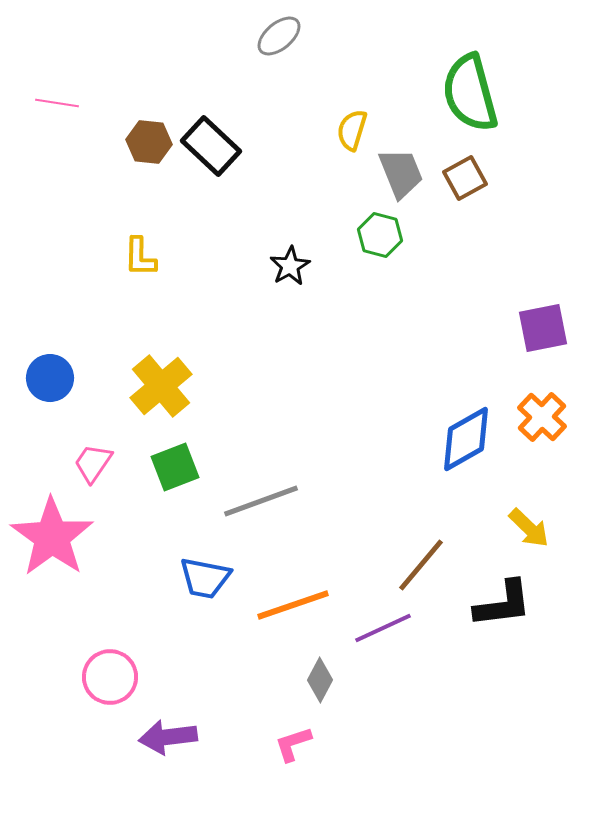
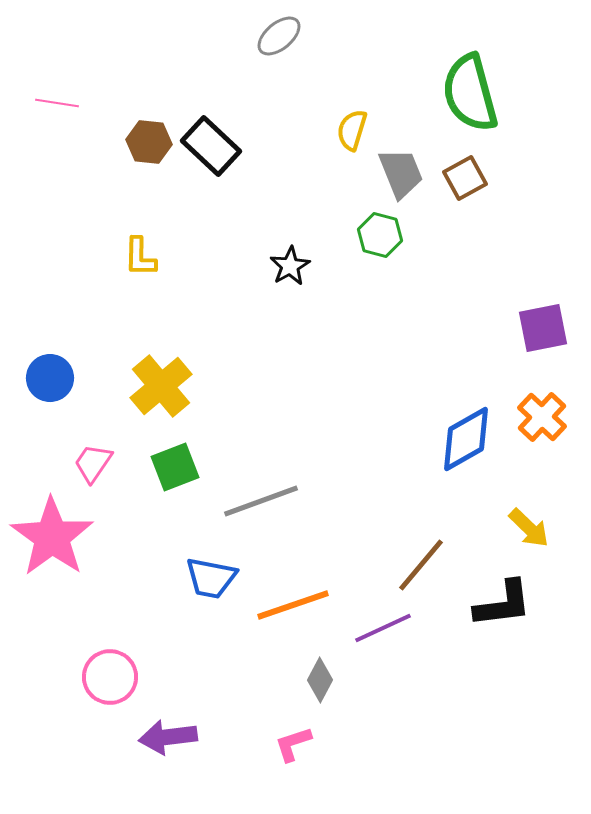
blue trapezoid: moved 6 px right
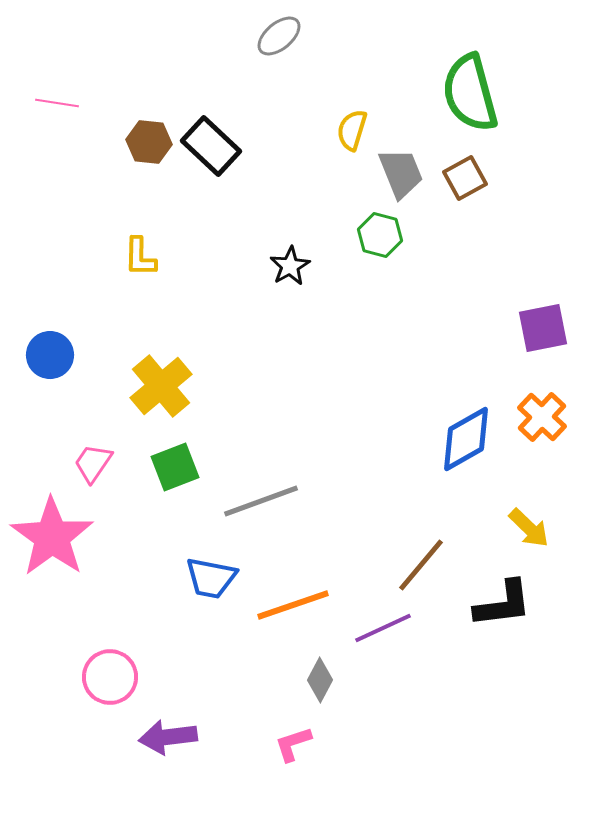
blue circle: moved 23 px up
